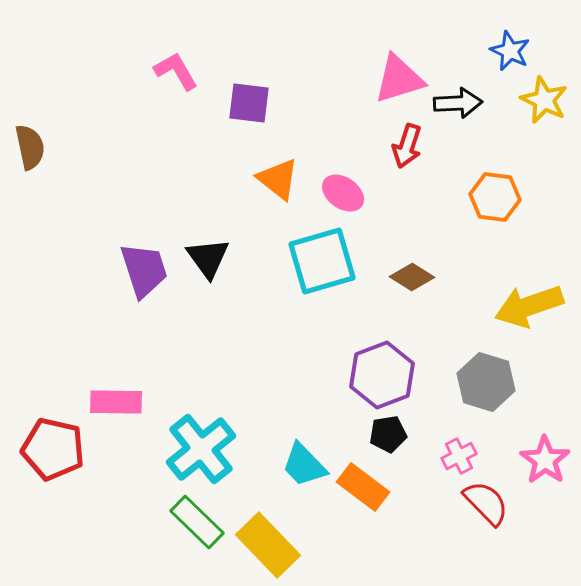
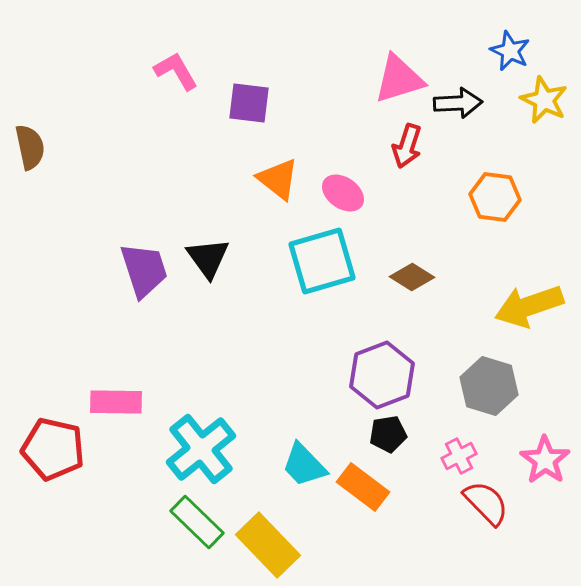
gray hexagon: moved 3 px right, 4 px down
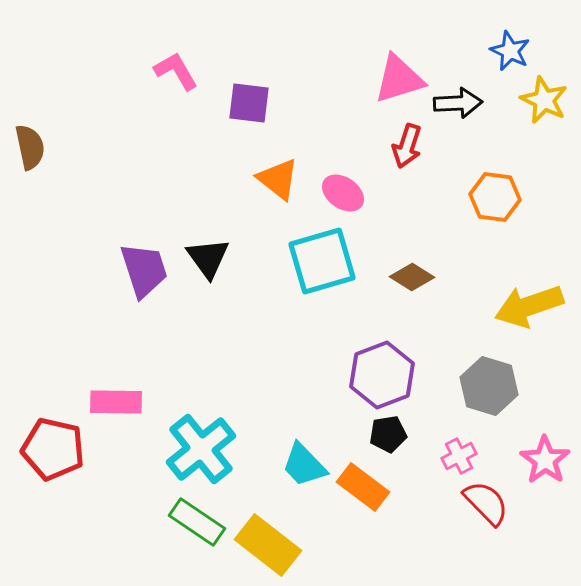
green rectangle: rotated 10 degrees counterclockwise
yellow rectangle: rotated 8 degrees counterclockwise
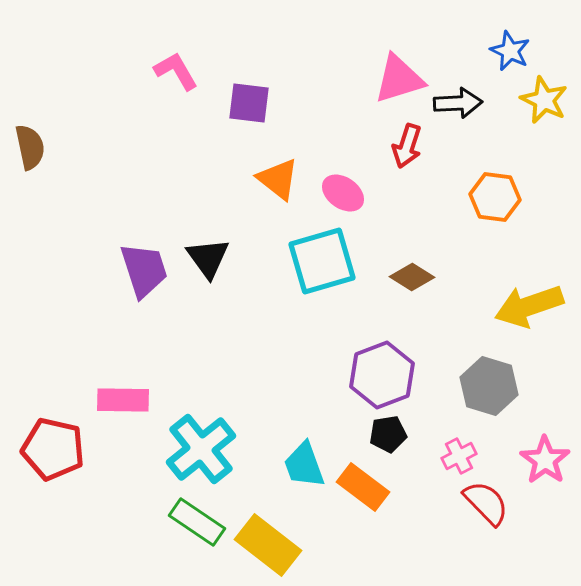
pink rectangle: moved 7 px right, 2 px up
cyan trapezoid: rotated 24 degrees clockwise
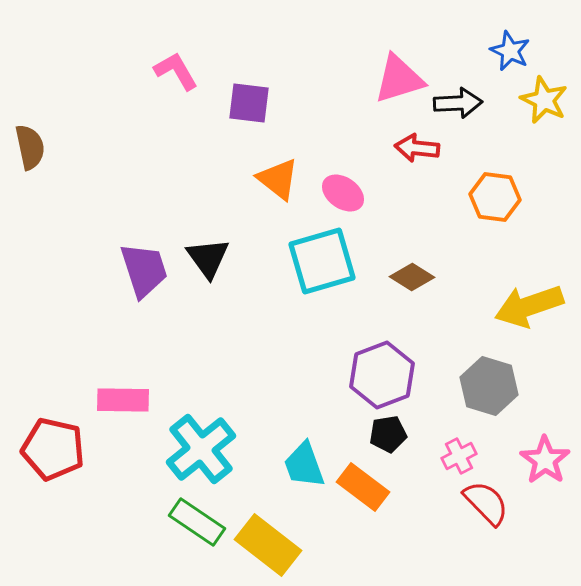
red arrow: moved 10 px right, 2 px down; rotated 78 degrees clockwise
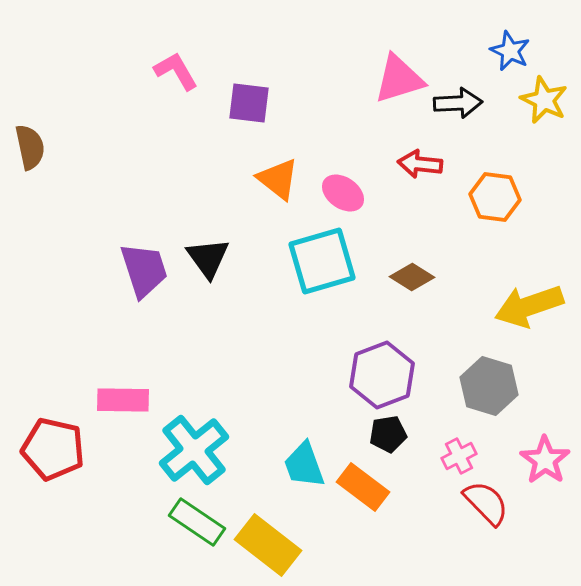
red arrow: moved 3 px right, 16 px down
cyan cross: moved 7 px left, 1 px down
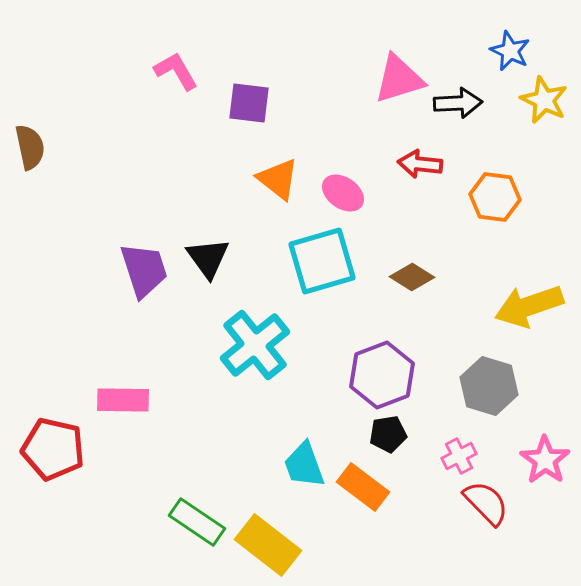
cyan cross: moved 61 px right, 105 px up
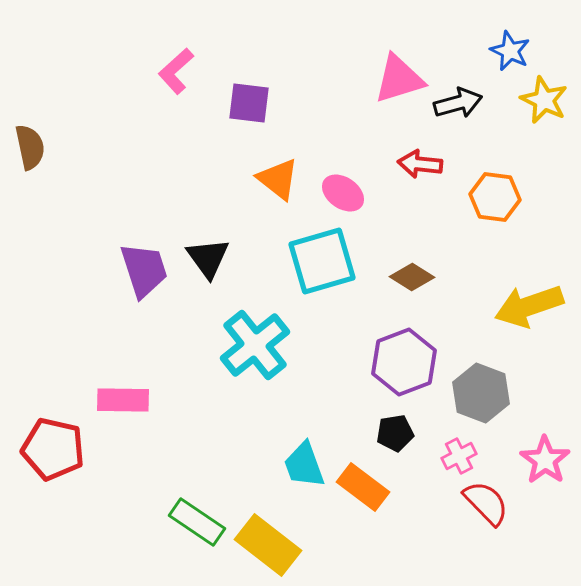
pink L-shape: rotated 102 degrees counterclockwise
black arrow: rotated 12 degrees counterclockwise
purple hexagon: moved 22 px right, 13 px up
gray hexagon: moved 8 px left, 7 px down; rotated 4 degrees clockwise
black pentagon: moved 7 px right, 1 px up
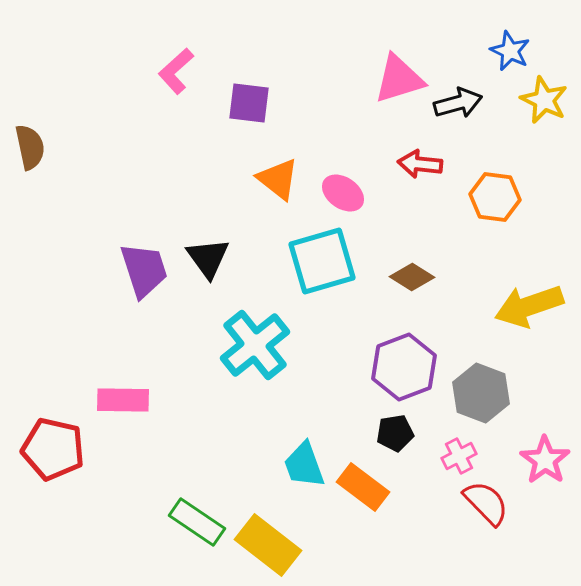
purple hexagon: moved 5 px down
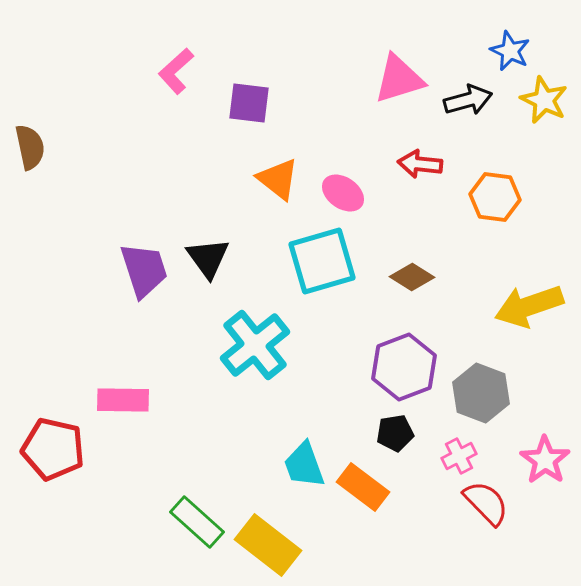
black arrow: moved 10 px right, 3 px up
green rectangle: rotated 8 degrees clockwise
